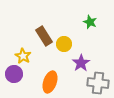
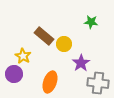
green star: moved 1 px right; rotated 16 degrees counterclockwise
brown rectangle: rotated 18 degrees counterclockwise
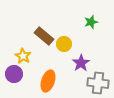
green star: rotated 24 degrees counterclockwise
orange ellipse: moved 2 px left, 1 px up
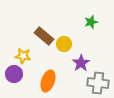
yellow star: rotated 21 degrees counterclockwise
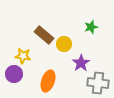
green star: moved 5 px down
brown rectangle: moved 1 px up
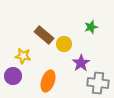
purple circle: moved 1 px left, 2 px down
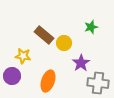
yellow circle: moved 1 px up
purple circle: moved 1 px left
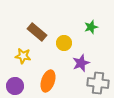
brown rectangle: moved 7 px left, 3 px up
purple star: rotated 12 degrees clockwise
purple circle: moved 3 px right, 10 px down
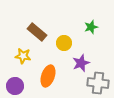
orange ellipse: moved 5 px up
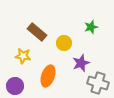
gray cross: rotated 10 degrees clockwise
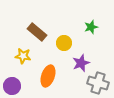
purple circle: moved 3 px left
